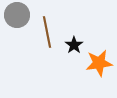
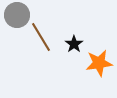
brown line: moved 6 px left, 5 px down; rotated 20 degrees counterclockwise
black star: moved 1 px up
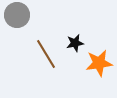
brown line: moved 5 px right, 17 px down
black star: moved 1 px right, 1 px up; rotated 24 degrees clockwise
